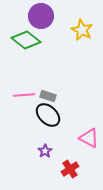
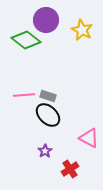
purple circle: moved 5 px right, 4 px down
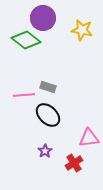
purple circle: moved 3 px left, 2 px up
yellow star: rotated 15 degrees counterclockwise
gray rectangle: moved 9 px up
pink triangle: rotated 35 degrees counterclockwise
red cross: moved 4 px right, 6 px up
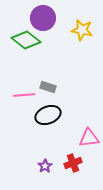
black ellipse: rotated 65 degrees counterclockwise
purple star: moved 15 px down
red cross: moved 1 px left; rotated 12 degrees clockwise
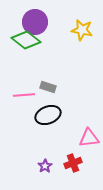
purple circle: moved 8 px left, 4 px down
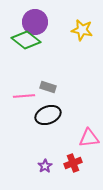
pink line: moved 1 px down
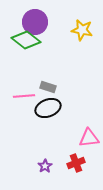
black ellipse: moved 7 px up
red cross: moved 3 px right
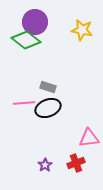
pink line: moved 7 px down
purple star: moved 1 px up
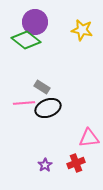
gray rectangle: moved 6 px left; rotated 14 degrees clockwise
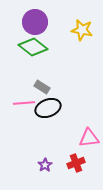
green diamond: moved 7 px right, 7 px down
